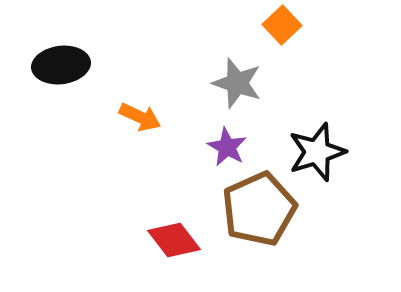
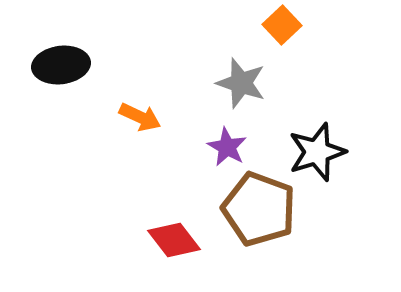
gray star: moved 4 px right
brown pentagon: rotated 28 degrees counterclockwise
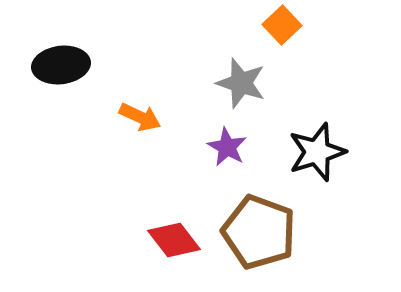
brown pentagon: moved 23 px down
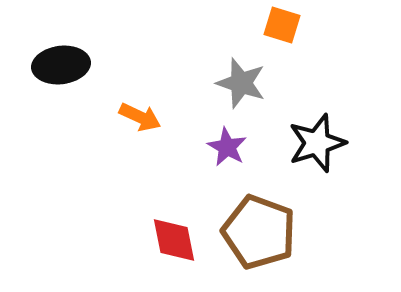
orange square: rotated 30 degrees counterclockwise
black star: moved 9 px up
red diamond: rotated 26 degrees clockwise
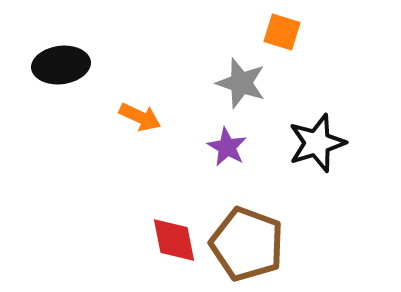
orange square: moved 7 px down
brown pentagon: moved 12 px left, 12 px down
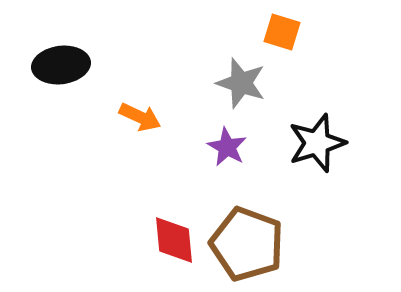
red diamond: rotated 6 degrees clockwise
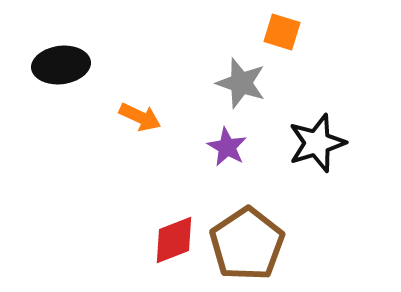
red diamond: rotated 74 degrees clockwise
brown pentagon: rotated 18 degrees clockwise
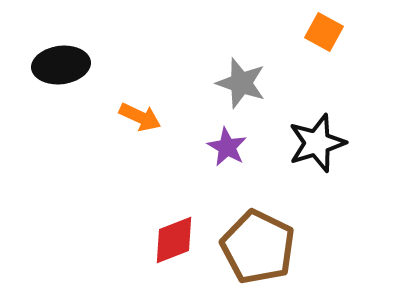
orange square: moved 42 px right; rotated 12 degrees clockwise
brown pentagon: moved 11 px right, 3 px down; rotated 12 degrees counterclockwise
